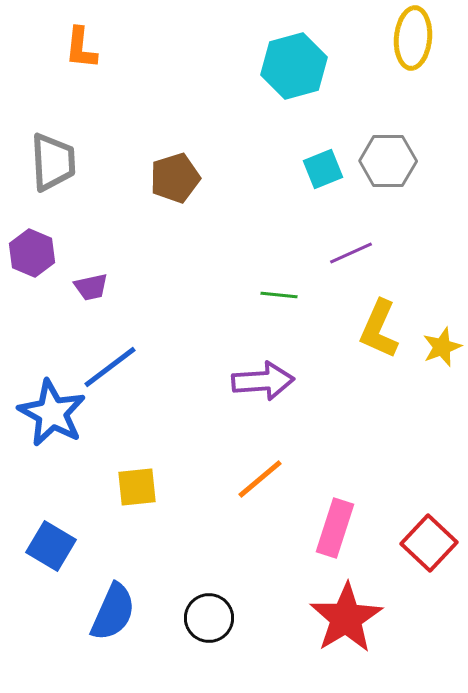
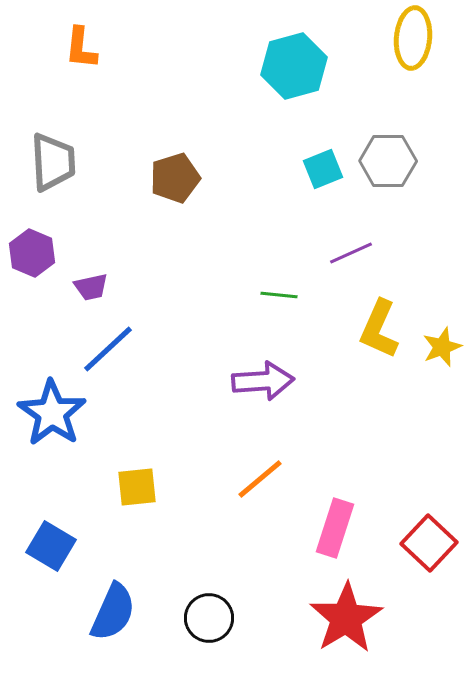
blue line: moved 2 px left, 18 px up; rotated 6 degrees counterclockwise
blue star: rotated 6 degrees clockwise
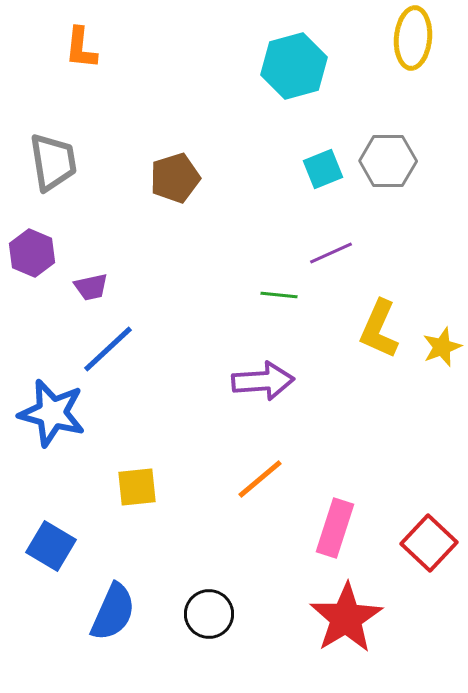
gray trapezoid: rotated 6 degrees counterclockwise
purple line: moved 20 px left
blue star: rotated 20 degrees counterclockwise
black circle: moved 4 px up
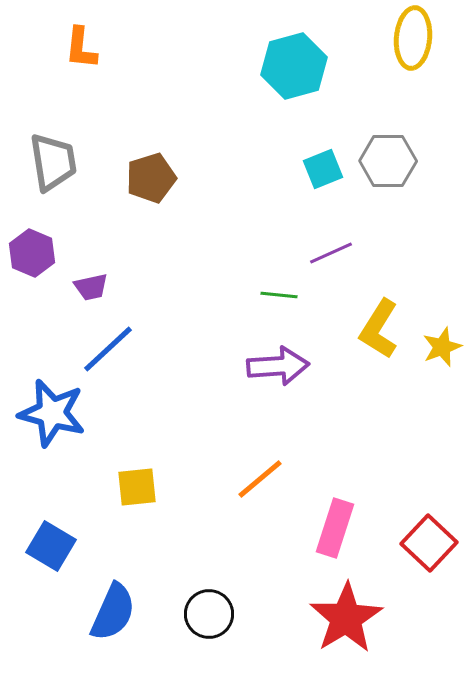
brown pentagon: moved 24 px left
yellow L-shape: rotated 8 degrees clockwise
purple arrow: moved 15 px right, 15 px up
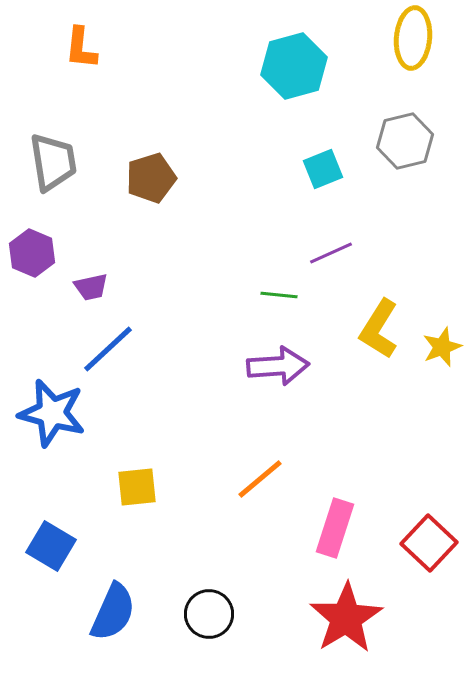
gray hexagon: moved 17 px right, 20 px up; rotated 14 degrees counterclockwise
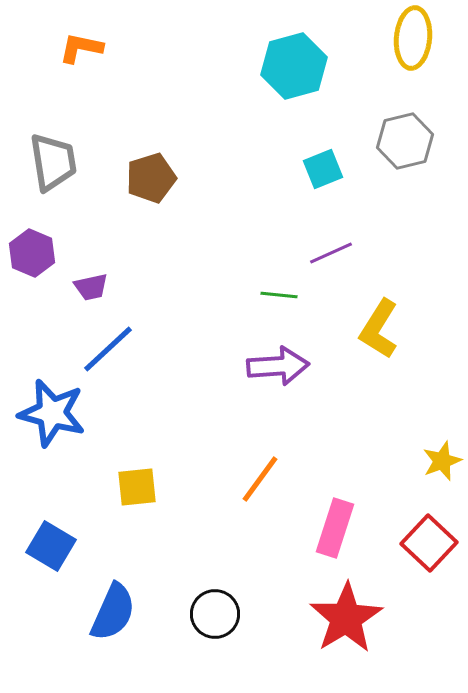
orange L-shape: rotated 96 degrees clockwise
yellow star: moved 114 px down
orange line: rotated 14 degrees counterclockwise
black circle: moved 6 px right
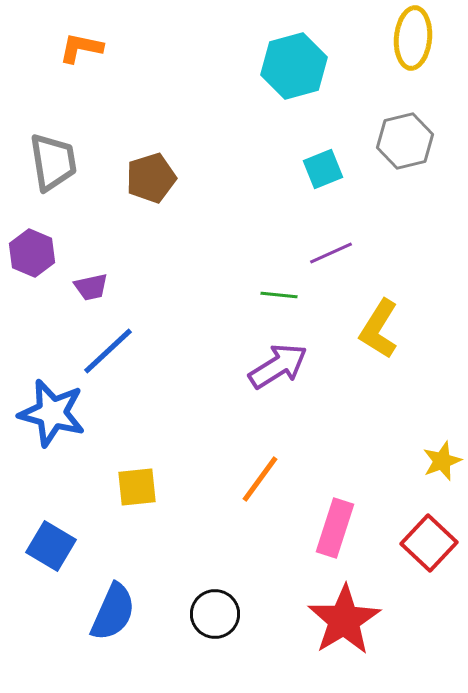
blue line: moved 2 px down
purple arrow: rotated 28 degrees counterclockwise
red star: moved 2 px left, 2 px down
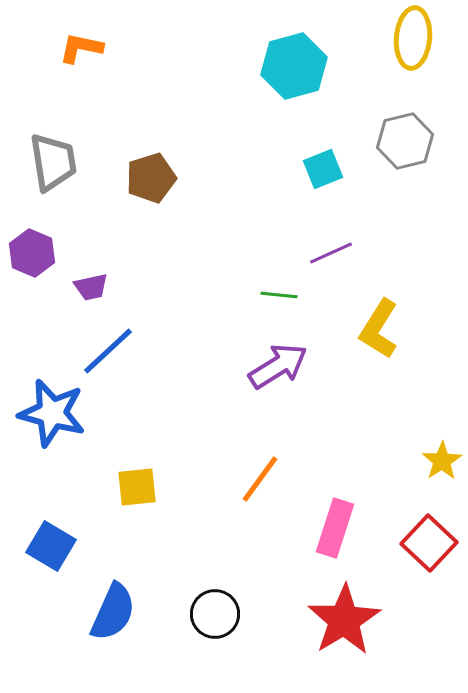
yellow star: rotated 12 degrees counterclockwise
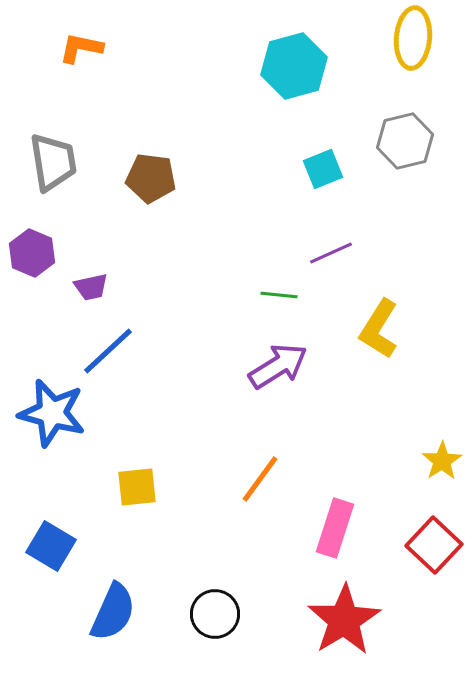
brown pentagon: rotated 24 degrees clockwise
red square: moved 5 px right, 2 px down
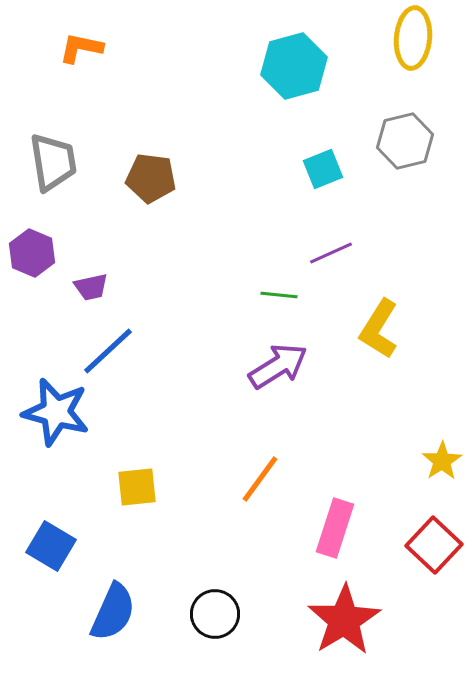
blue star: moved 4 px right, 1 px up
